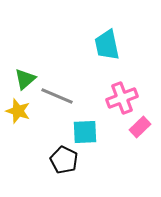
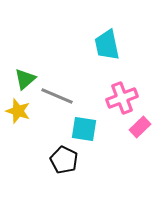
cyan square: moved 1 px left, 3 px up; rotated 12 degrees clockwise
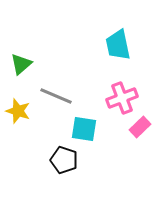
cyan trapezoid: moved 11 px right
green triangle: moved 4 px left, 15 px up
gray line: moved 1 px left
black pentagon: rotated 8 degrees counterclockwise
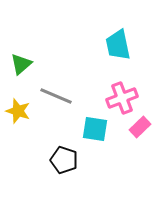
cyan square: moved 11 px right
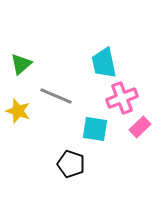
cyan trapezoid: moved 14 px left, 18 px down
black pentagon: moved 7 px right, 4 px down
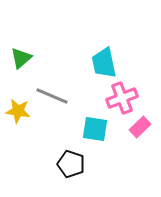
green triangle: moved 6 px up
gray line: moved 4 px left
yellow star: rotated 10 degrees counterclockwise
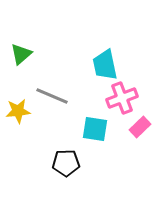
green triangle: moved 4 px up
cyan trapezoid: moved 1 px right, 2 px down
yellow star: rotated 15 degrees counterclockwise
black pentagon: moved 5 px left, 1 px up; rotated 20 degrees counterclockwise
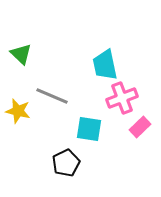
green triangle: rotated 35 degrees counterclockwise
yellow star: rotated 20 degrees clockwise
cyan square: moved 6 px left
black pentagon: rotated 24 degrees counterclockwise
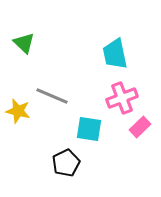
green triangle: moved 3 px right, 11 px up
cyan trapezoid: moved 10 px right, 11 px up
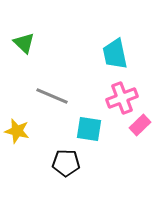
yellow star: moved 1 px left, 20 px down
pink rectangle: moved 2 px up
black pentagon: rotated 28 degrees clockwise
